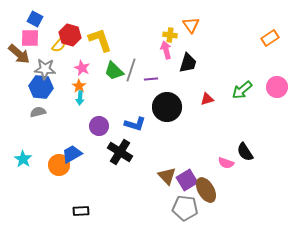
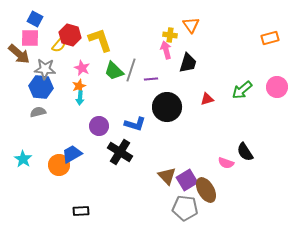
orange rectangle: rotated 18 degrees clockwise
orange star: rotated 16 degrees clockwise
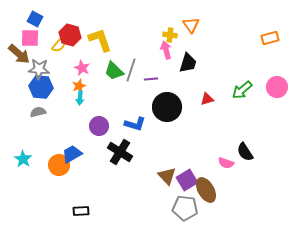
gray star: moved 6 px left
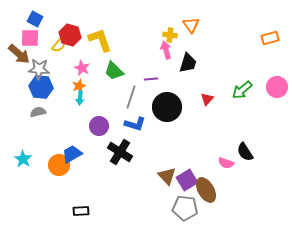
gray line: moved 27 px down
red triangle: rotated 32 degrees counterclockwise
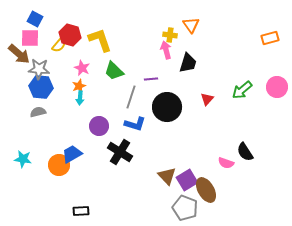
cyan star: rotated 24 degrees counterclockwise
gray pentagon: rotated 15 degrees clockwise
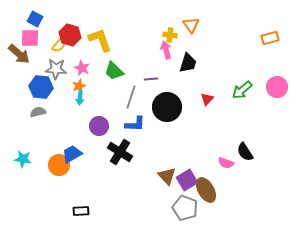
gray star: moved 17 px right
blue L-shape: rotated 15 degrees counterclockwise
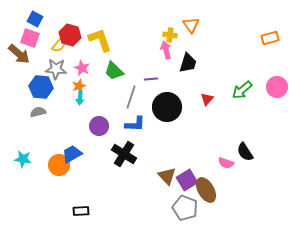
pink square: rotated 18 degrees clockwise
black cross: moved 4 px right, 2 px down
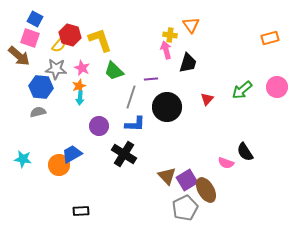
brown arrow: moved 2 px down
gray pentagon: rotated 25 degrees clockwise
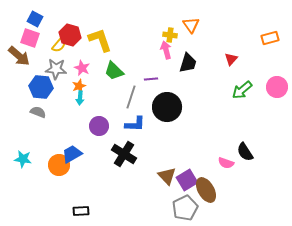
red triangle: moved 24 px right, 40 px up
gray semicircle: rotated 35 degrees clockwise
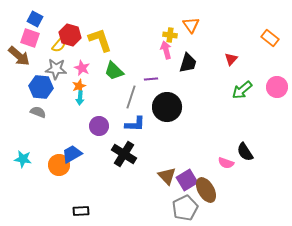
orange rectangle: rotated 54 degrees clockwise
